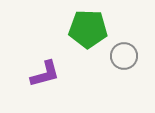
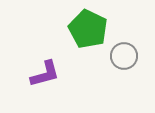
green pentagon: rotated 24 degrees clockwise
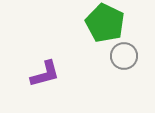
green pentagon: moved 17 px right, 6 px up
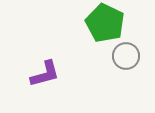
gray circle: moved 2 px right
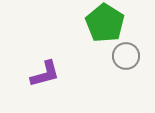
green pentagon: rotated 6 degrees clockwise
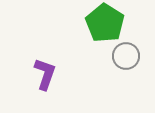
purple L-shape: rotated 56 degrees counterclockwise
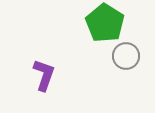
purple L-shape: moved 1 px left, 1 px down
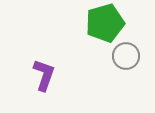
green pentagon: rotated 24 degrees clockwise
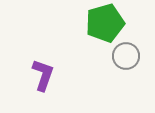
purple L-shape: moved 1 px left
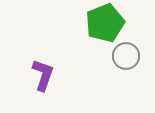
green pentagon: rotated 6 degrees counterclockwise
